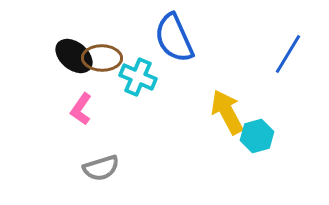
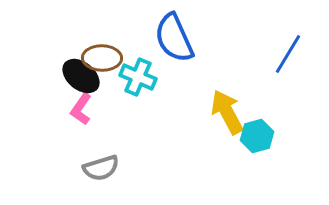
black ellipse: moved 7 px right, 20 px down
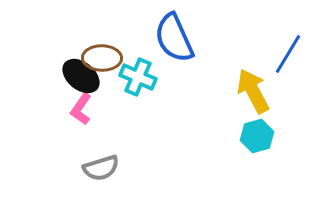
yellow arrow: moved 26 px right, 21 px up
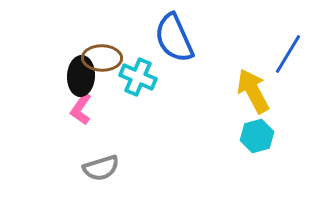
black ellipse: rotated 54 degrees clockwise
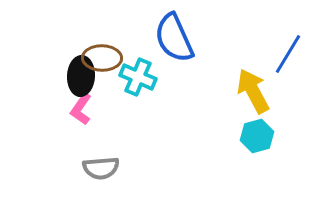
gray semicircle: rotated 12 degrees clockwise
